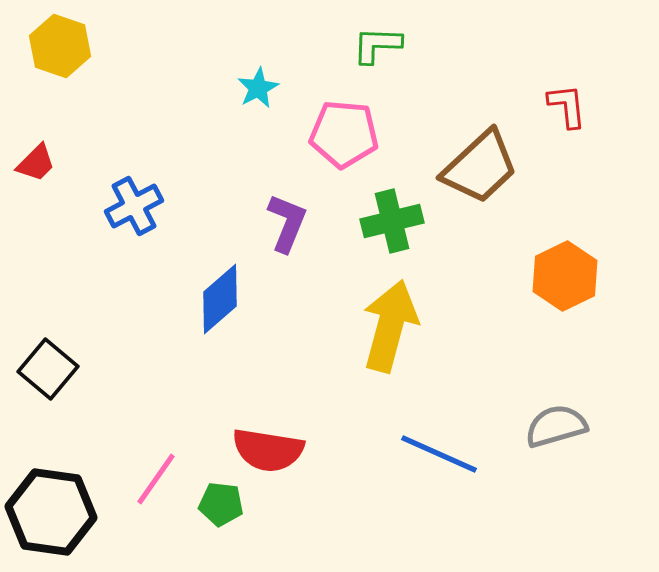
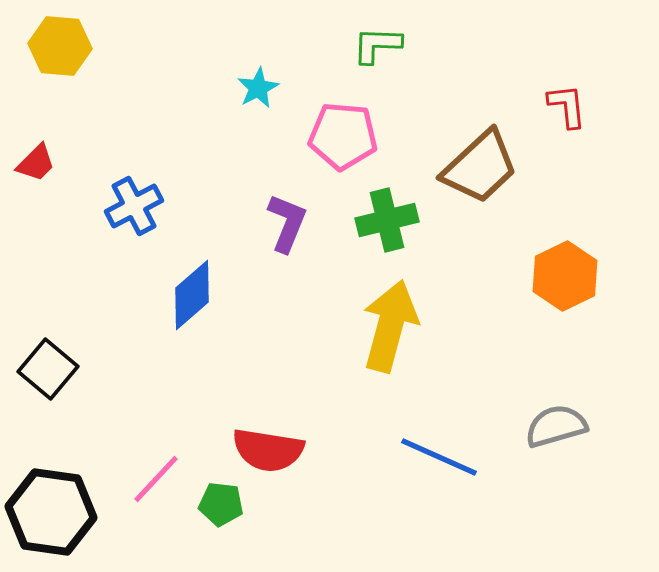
yellow hexagon: rotated 14 degrees counterclockwise
pink pentagon: moved 1 px left, 2 px down
green cross: moved 5 px left, 1 px up
blue diamond: moved 28 px left, 4 px up
blue line: moved 3 px down
pink line: rotated 8 degrees clockwise
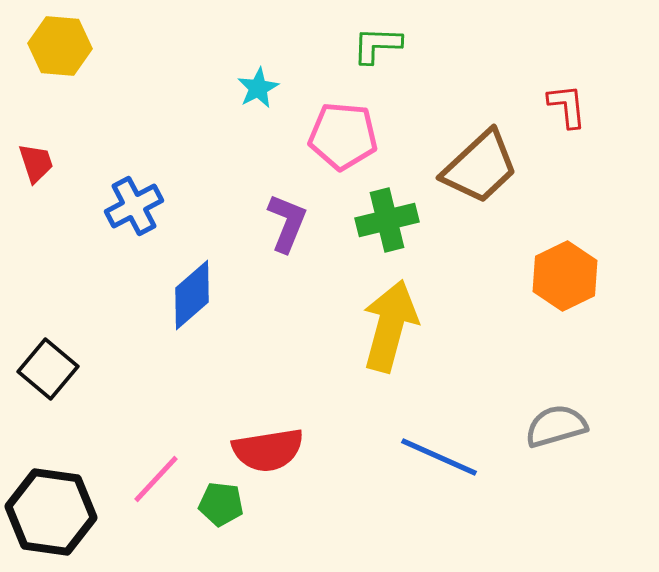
red trapezoid: rotated 63 degrees counterclockwise
red semicircle: rotated 18 degrees counterclockwise
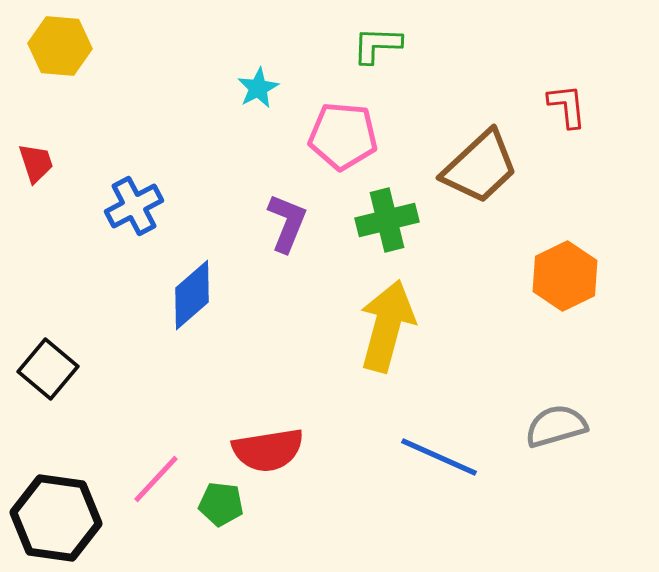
yellow arrow: moved 3 px left
black hexagon: moved 5 px right, 6 px down
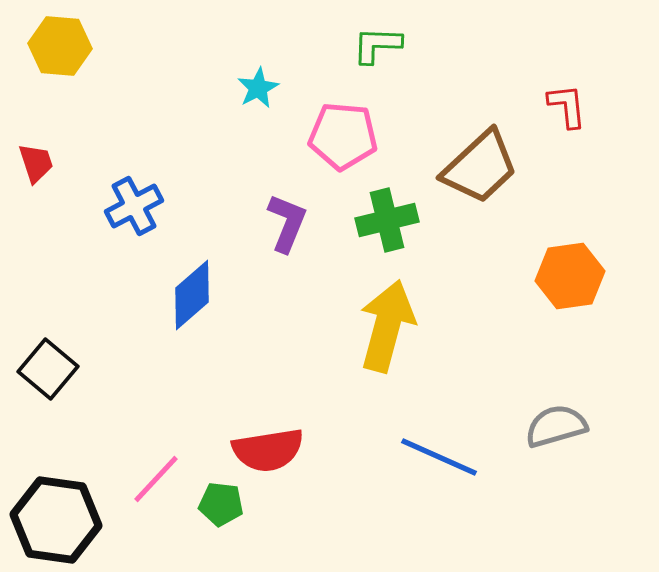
orange hexagon: moved 5 px right; rotated 18 degrees clockwise
black hexagon: moved 2 px down
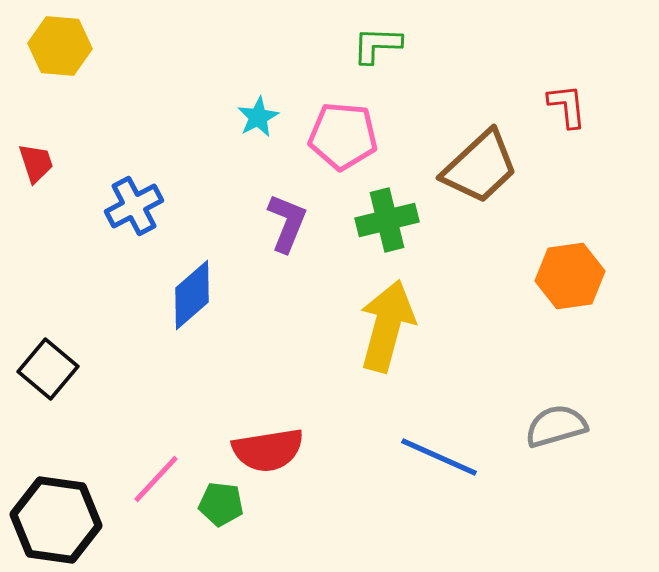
cyan star: moved 29 px down
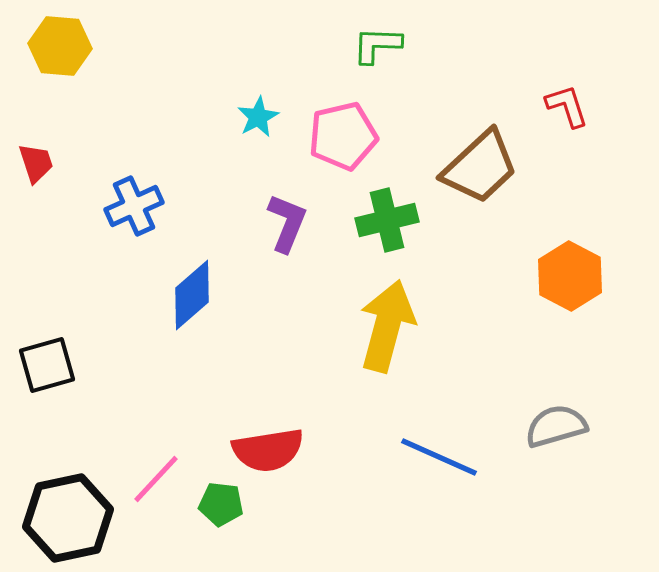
red L-shape: rotated 12 degrees counterclockwise
pink pentagon: rotated 18 degrees counterclockwise
blue cross: rotated 4 degrees clockwise
orange hexagon: rotated 24 degrees counterclockwise
black square: moved 1 px left, 4 px up; rotated 34 degrees clockwise
black hexagon: moved 12 px right, 2 px up; rotated 20 degrees counterclockwise
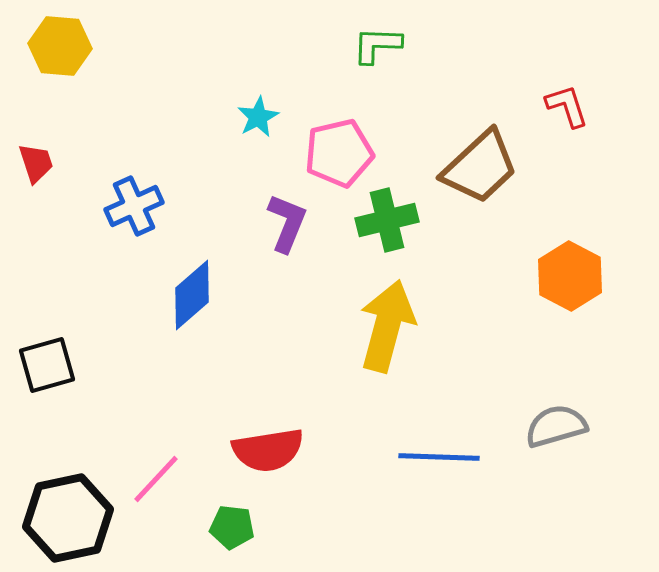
pink pentagon: moved 4 px left, 17 px down
blue line: rotated 22 degrees counterclockwise
green pentagon: moved 11 px right, 23 px down
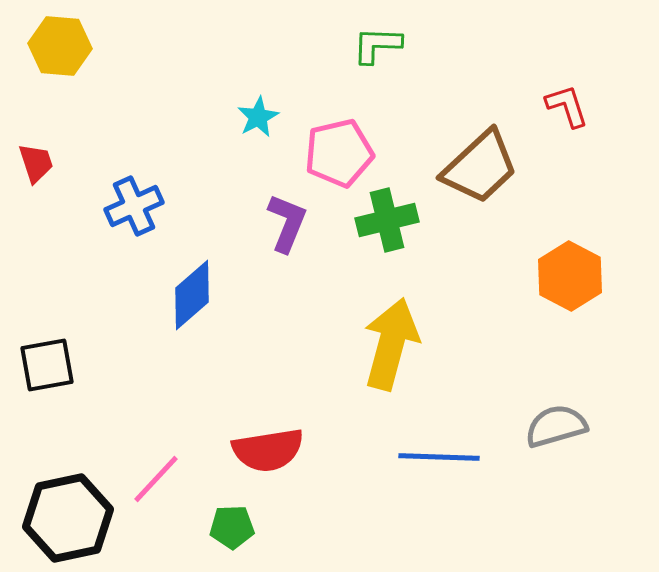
yellow arrow: moved 4 px right, 18 px down
black square: rotated 6 degrees clockwise
green pentagon: rotated 9 degrees counterclockwise
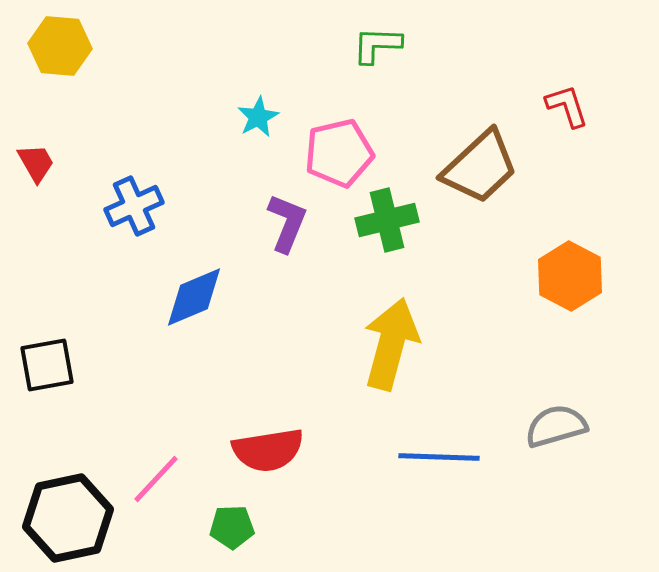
red trapezoid: rotated 12 degrees counterclockwise
blue diamond: moved 2 px right, 2 px down; rotated 18 degrees clockwise
